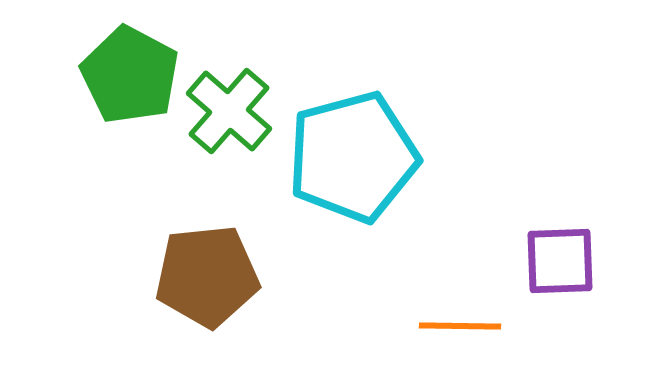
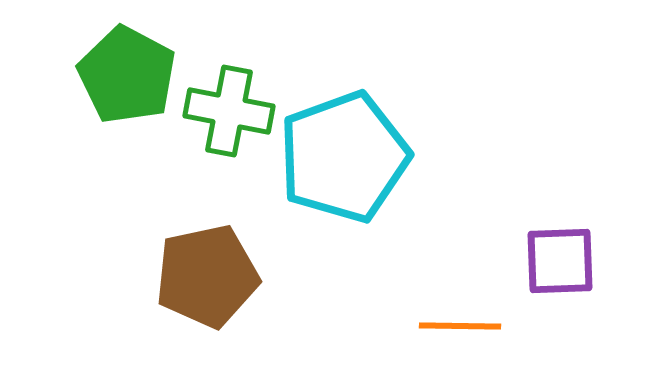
green pentagon: moved 3 px left
green cross: rotated 30 degrees counterclockwise
cyan pentagon: moved 9 px left; rotated 5 degrees counterclockwise
brown pentagon: rotated 6 degrees counterclockwise
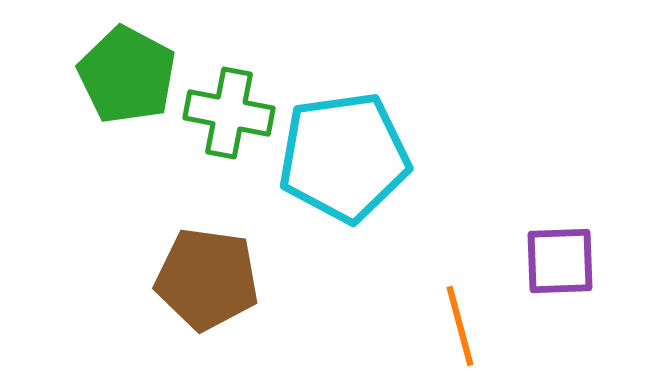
green cross: moved 2 px down
cyan pentagon: rotated 12 degrees clockwise
brown pentagon: moved 3 px down; rotated 20 degrees clockwise
orange line: rotated 74 degrees clockwise
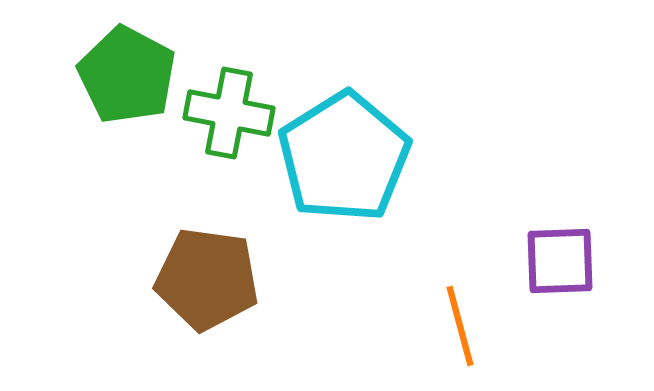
cyan pentagon: rotated 24 degrees counterclockwise
